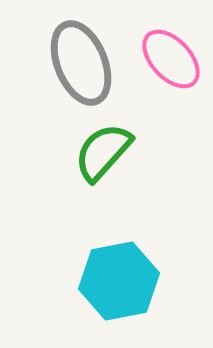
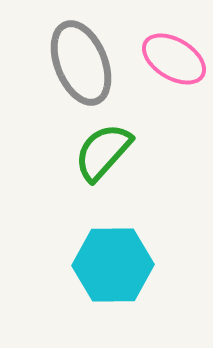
pink ellipse: moved 3 px right; rotated 16 degrees counterclockwise
cyan hexagon: moved 6 px left, 16 px up; rotated 10 degrees clockwise
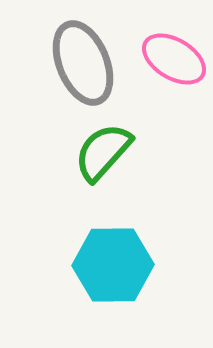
gray ellipse: moved 2 px right
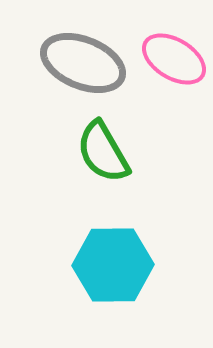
gray ellipse: rotated 46 degrees counterclockwise
green semicircle: rotated 72 degrees counterclockwise
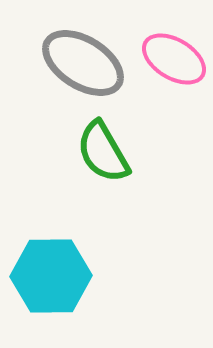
gray ellipse: rotated 10 degrees clockwise
cyan hexagon: moved 62 px left, 11 px down
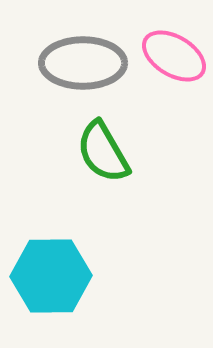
pink ellipse: moved 3 px up
gray ellipse: rotated 32 degrees counterclockwise
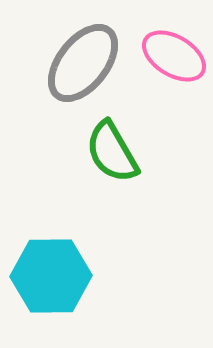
gray ellipse: rotated 52 degrees counterclockwise
green semicircle: moved 9 px right
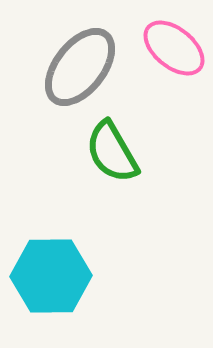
pink ellipse: moved 8 px up; rotated 8 degrees clockwise
gray ellipse: moved 3 px left, 4 px down
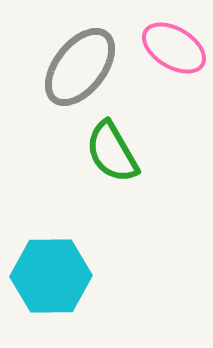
pink ellipse: rotated 8 degrees counterclockwise
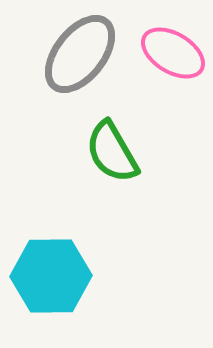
pink ellipse: moved 1 px left, 5 px down
gray ellipse: moved 13 px up
